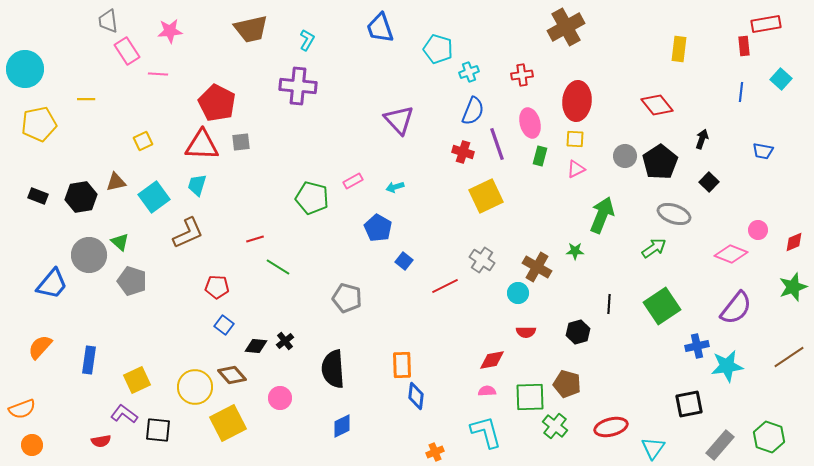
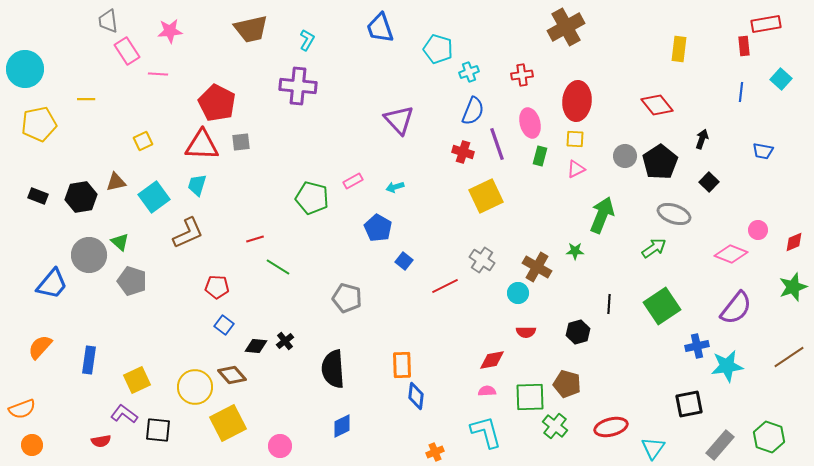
pink circle at (280, 398): moved 48 px down
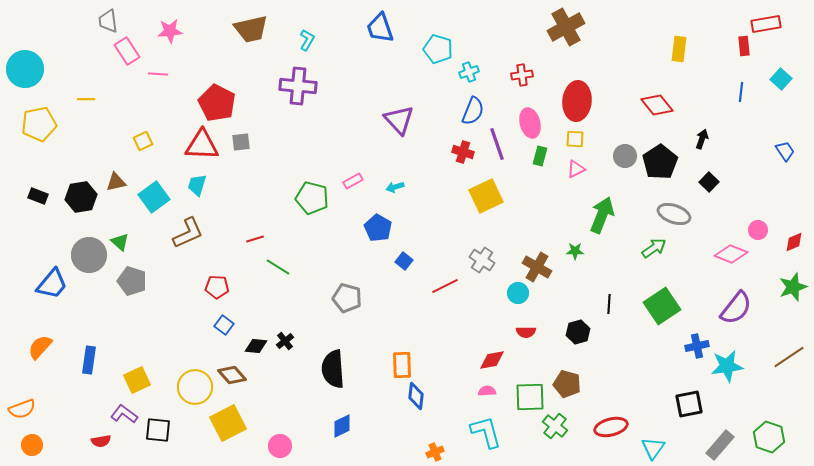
blue trapezoid at (763, 151): moved 22 px right; rotated 135 degrees counterclockwise
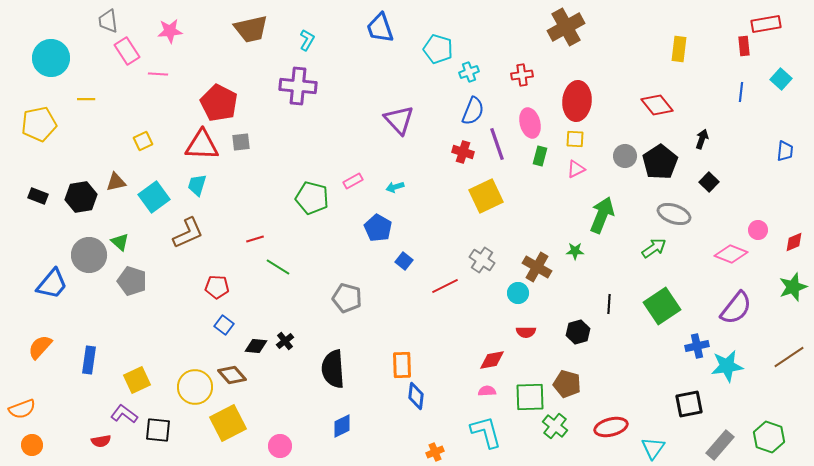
cyan circle at (25, 69): moved 26 px right, 11 px up
red pentagon at (217, 103): moved 2 px right
blue trapezoid at (785, 151): rotated 40 degrees clockwise
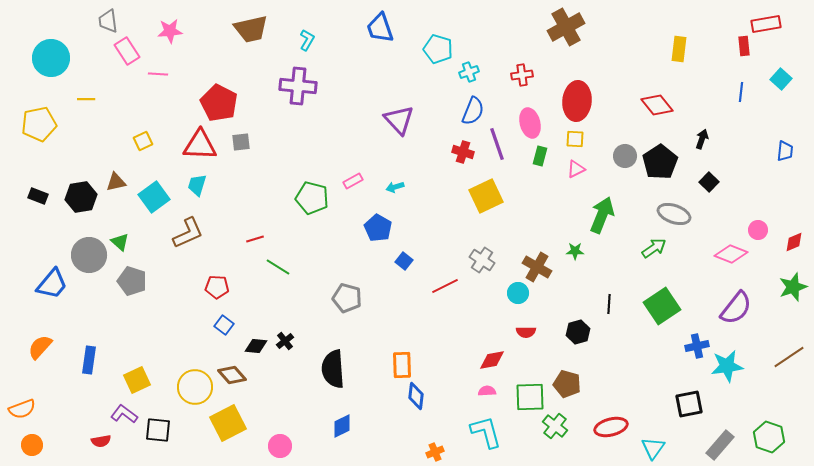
red triangle at (202, 145): moved 2 px left
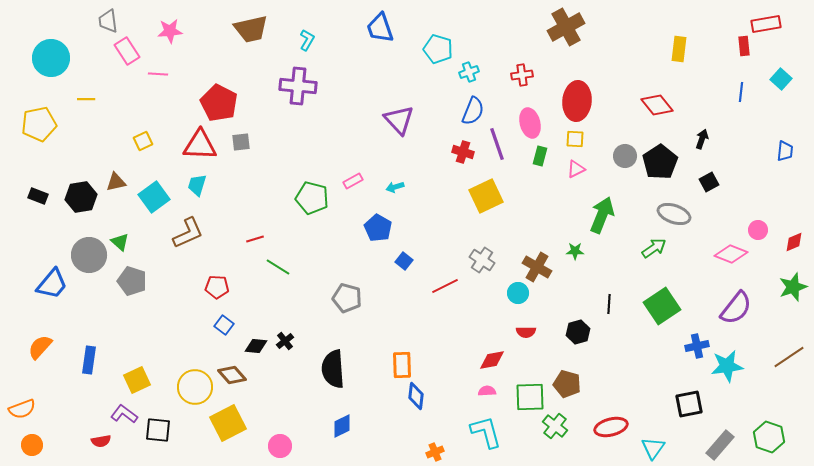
black square at (709, 182): rotated 18 degrees clockwise
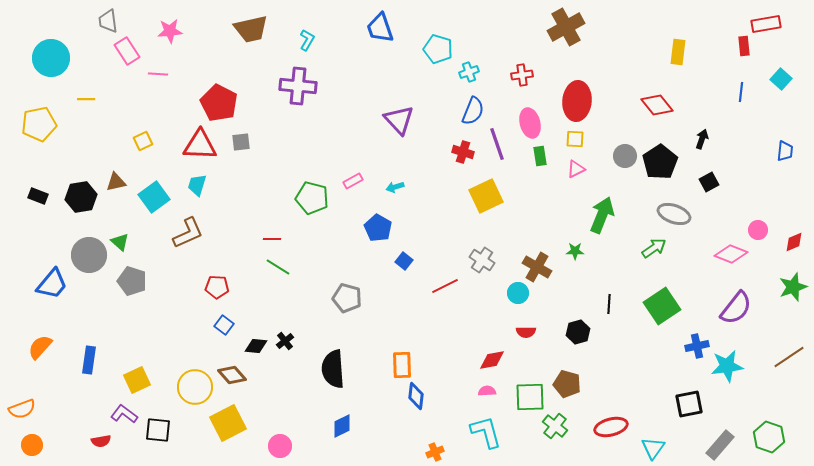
yellow rectangle at (679, 49): moved 1 px left, 3 px down
green rectangle at (540, 156): rotated 24 degrees counterclockwise
red line at (255, 239): moved 17 px right; rotated 18 degrees clockwise
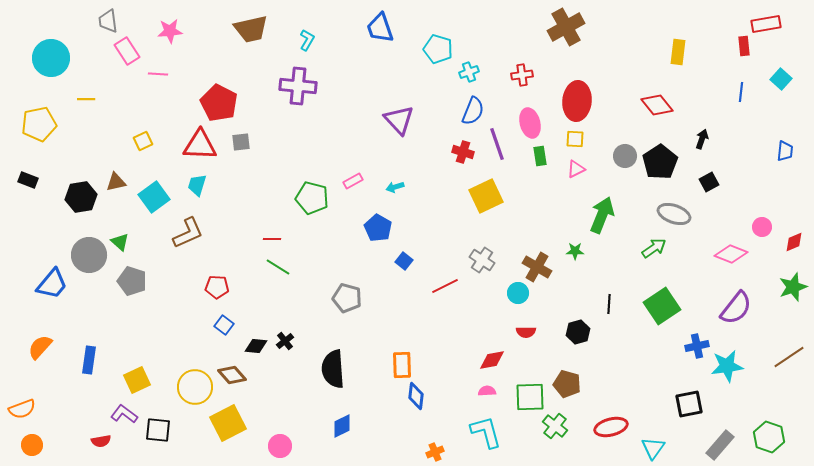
black rectangle at (38, 196): moved 10 px left, 16 px up
pink circle at (758, 230): moved 4 px right, 3 px up
